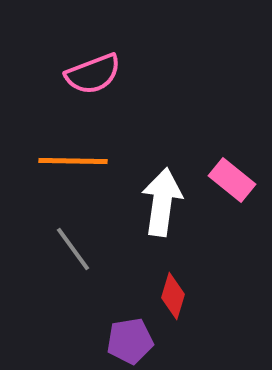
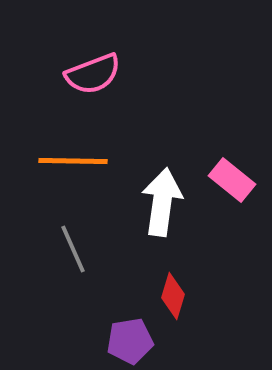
gray line: rotated 12 degrees clockwise
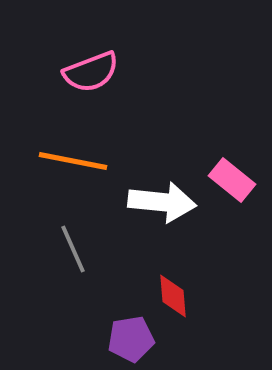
pink semicircle: moved 2 px left, 2 px up
orange line: rotated 10 degrees clockwise
white arrow: rotated 88 degrees clockwise
red diamond: rotated 21 degrees counterclockwise
purple pentagon: moved 1 px right, 2 px up
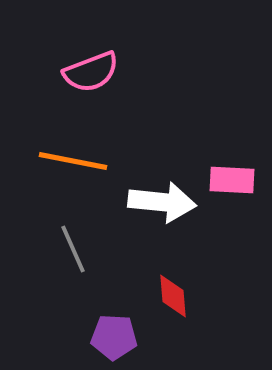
pink rectangle: rotated 36 degrees counterclockwise
purple pentagon: moved 17 px left, 2 px up; rotated 12 degrees clockwise
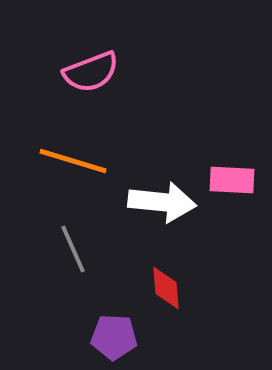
orange line: rotated 6 degrees clockwise
red diamond: moved 7 px left, 8 px up
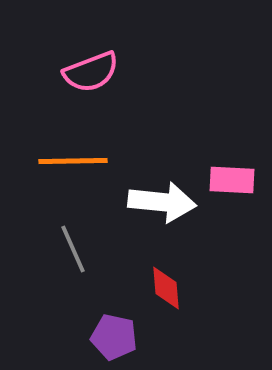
orange line: rotated 18 degrees counterclockwise
purple pentagon: rotated 9 degrees clockwise
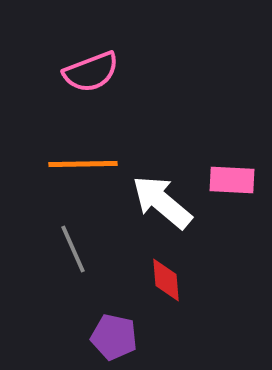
orange line: moved 10 px right, 3 px down
white arrow: rotated 146 degrees counterclockwise
red diamond: moved 8 px up
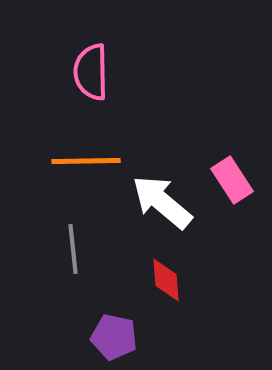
pink semicircle: rotated 110 degrees clockwise
orange line: moved 3 px right, 3 px up
pink rectangle: rotated 54 degrees clockwise
gray line: rotated 18 degrees clockwise
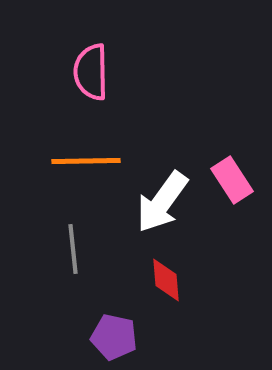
white arrow: rotated 94 degrees counterclockwise
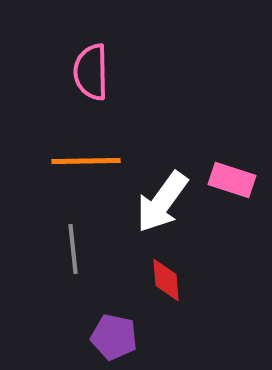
pink rectangle: rotated 39 degrees counterclockwise
